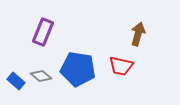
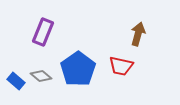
blue pentagon: rotated 28 degrees clockwise
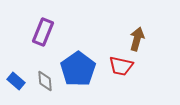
brown arrow: moved 1 px left, 5 px down
gray diamond: moved 4 px right, 5 px down; rotated 45 degrees clockwise
